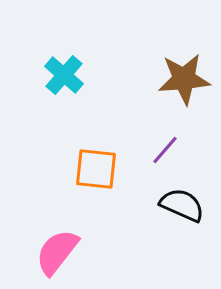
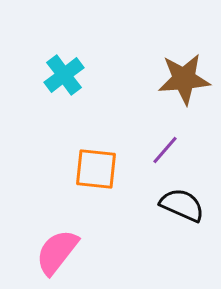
cyan cross: rotated 12 degrees clockwise
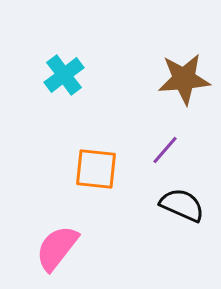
pink semicircle: moved 4 px up
